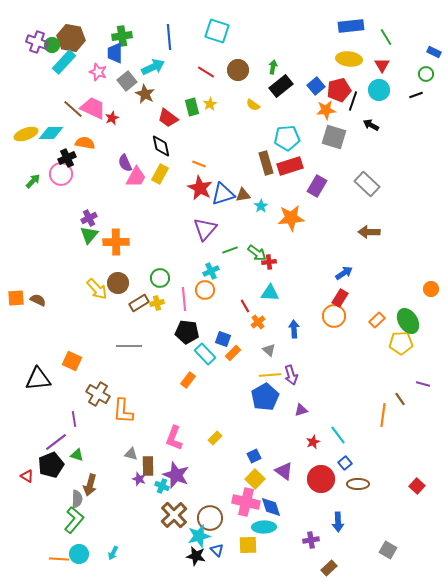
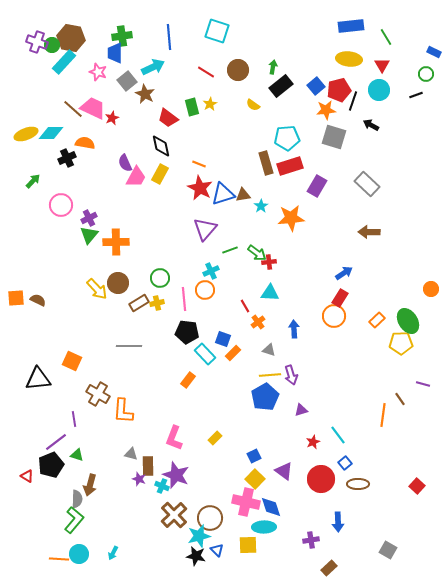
pink circle at (61, 174): moved 31 px down
gray triangle at (269, 350): rotated 24 degrees counterclockwise
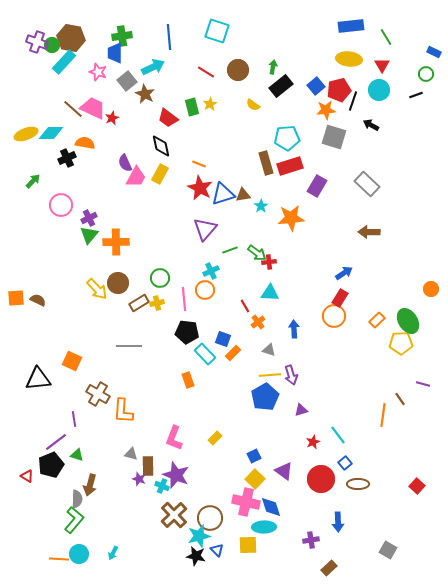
orange rectangle at (188, 380): rotated 56 degrees counterclockwise
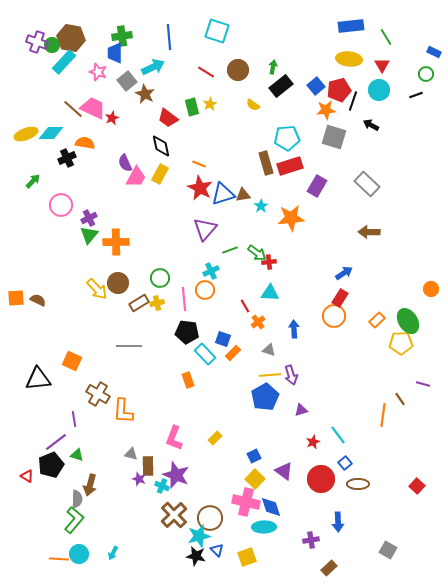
yellow square at (248, 545): moved 1 px left, 12 px down; rotated 18 degrees counterclockwise
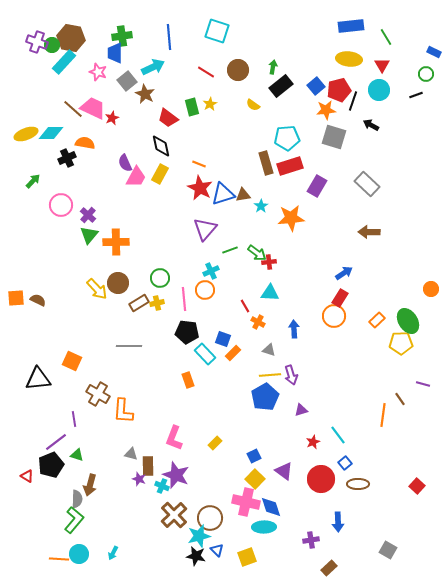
purple cross at (89, 218): moved 1 px left, 3 px up; rotated 21 degrees counterclockwise
orange cross at (258, 322): rotated 24 degrees counterclockwise
yellow rectangle at (215, 438): moved 5 px down
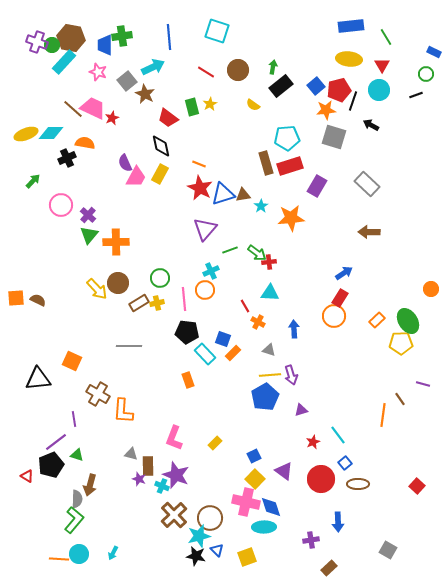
blue trapezoid at (115, 53): moved 10 px left, 8 px up
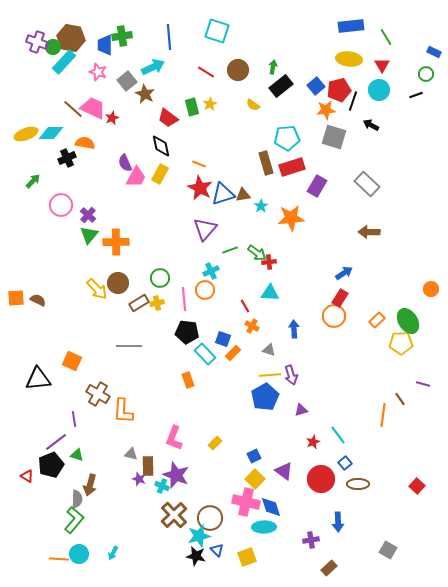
green circle at (52, 45): moved 1 px right, 2 px down
red rectangle at (290, 166): moved 2 px right, 1 px down
orange cross at (258, 322): moved 6 px left, 4 px down
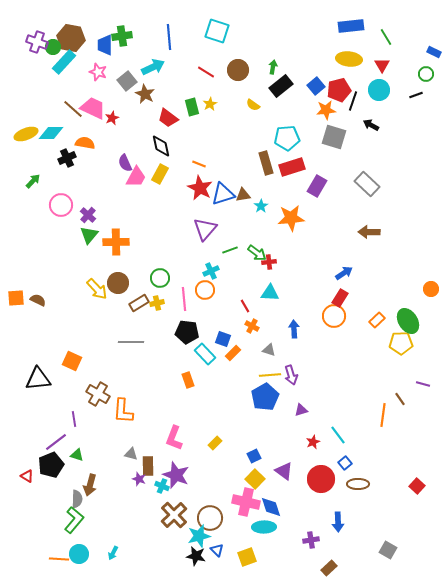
gray line at (129, 346): moved 2 px right, 4 px up
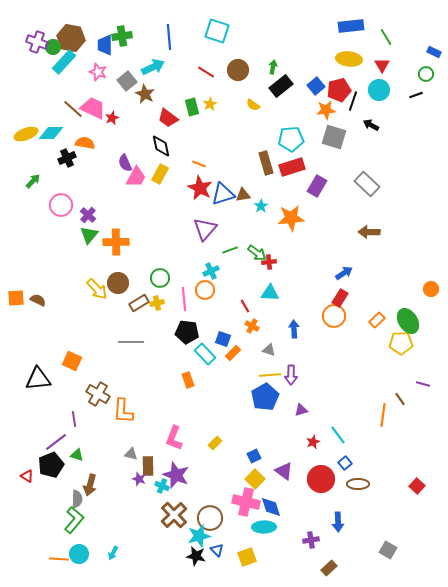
cyan pentagon at (287, 138): moved 4 px right, 1 px down
purple arrow at (291, 375): rotated 18 degrees clockwise
